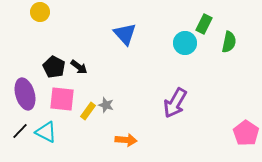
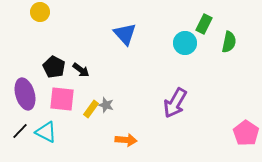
black arrow: moved 2 px right, 3 px down
yellow rectangle: moved 3 px right, 2 px up
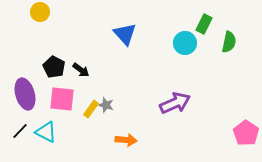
purple arrow: rotated 144 degrees counterclockwise
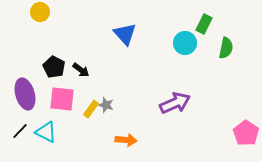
green semicircle: moved 3 px left, 6 px down
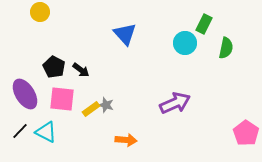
purple ellipse: rotated 16 degrees counterclockwise
yellow rectangle: rotated 18 degrees clockwise
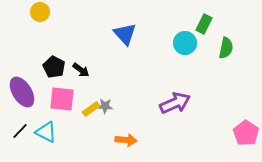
purple ellipse: moved 3 px left, 2 px up
gray star: moved 1 px left, 1 px down; rotated 14 degrees counterclockwise
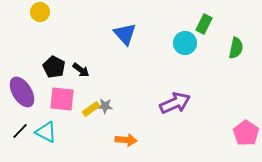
green semicircle: moved 10 px right
